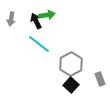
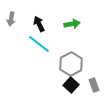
green arrow: moved 25 px right, 9 px down
black arrow: moved 3 px right, 3 px down
gray rectangle: moved 6 px left, 6 px down
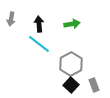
black arrow: rotated 21 degrees clockwise
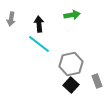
green arrow: moved 9 px up
gray hexagon: rotated 15 degrees clockwise
gray rectangle: moved 3 px right, 4 px up
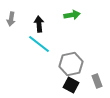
black square: rotated 14 degrees counterclockwise
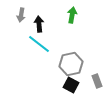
green arrow: rotated 70 degrees counterclockwise
gray arrow: moved 10 px right, 4 px up
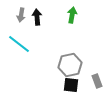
black arrow: moved 2 px left, 7 px up
cyan line: moved 20 px left
gray hexagon: moved 1 px left, 1 px down
black square: rotated 21 degrees counterclockwise
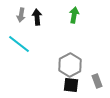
green arrow: moved 2 px right
gray hexagon: rotated 15 degrees counterclockwise
